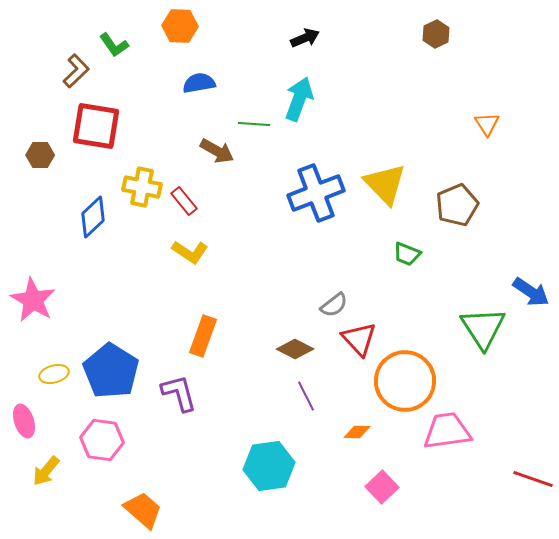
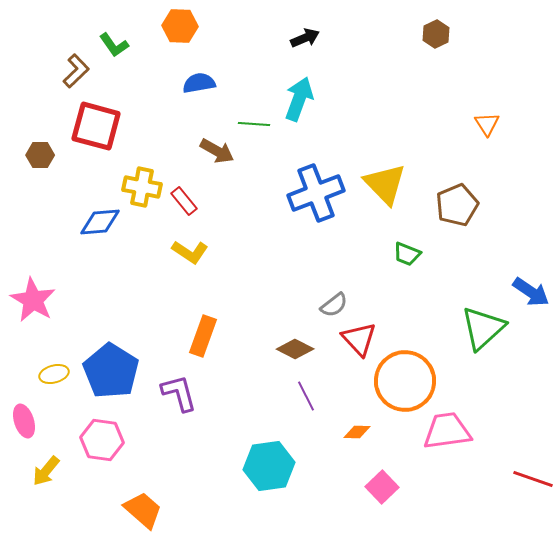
red square at (96, 126): rotated 6 degrees clockwise
blue diamond at (93, 217): moved 7 px right, 5 px down; rotated 39 degrees clockwise
green triangle at (483, 328): rotated 21 degrees clockwise
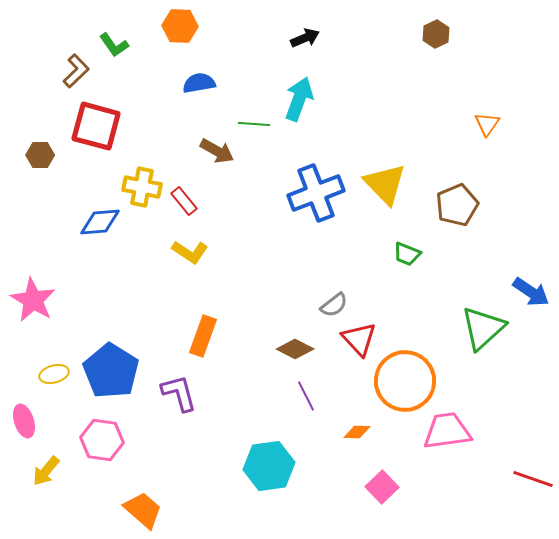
orange triangle at (487, 124): rotated 8 degrees clockwise
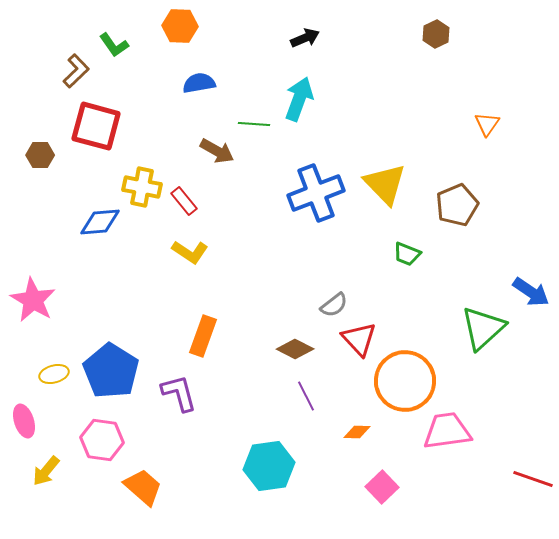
orange trapezoid at (143, 510): moved 23 px up
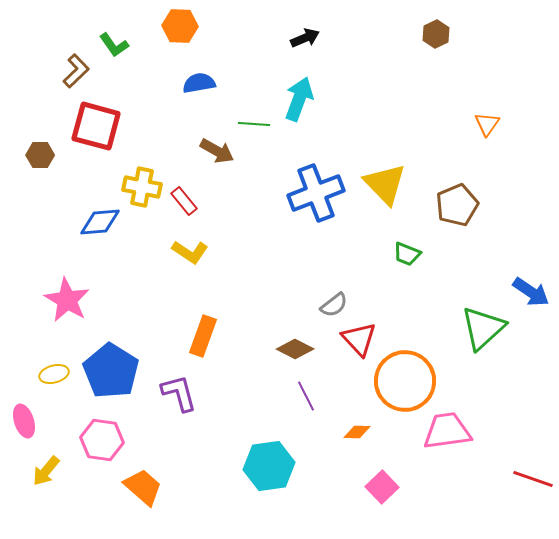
pink star at (33, 300): moved 34 px right
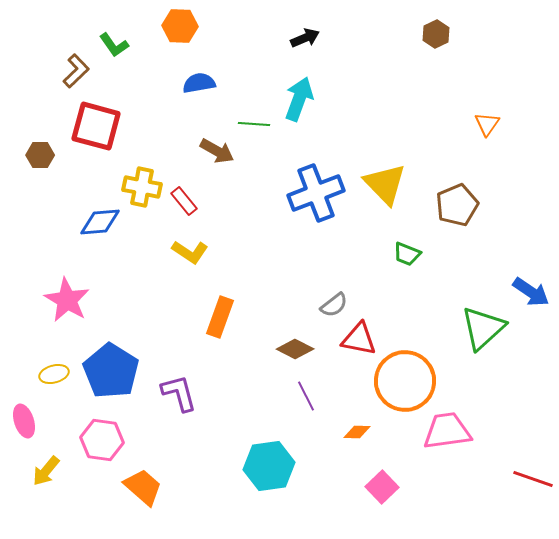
orange rectangle at (203, 336): moved 17 px right, 19 px up
red triangle at (359, 339): rotated 36 degrees counterclockwise
